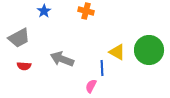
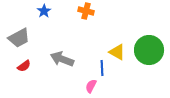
red semicircle: rotated 40 degrees counterclockwise
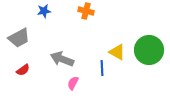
blue star: rotated 24 degrees clockwise
red semicircle: moved 1 px left, 4 px down
pink semicircle: moved 18 px left, 3 px up
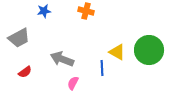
red semicircle: moved 2 px right, 2 px down
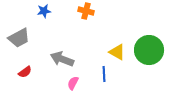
blue line: moved 2 px right, 6 px down
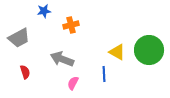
orange cross: moved 15 px left, 14 px down; rotated 28 degrees counterclockwise
red semicircle: rotated 72 degrees counterclockwise
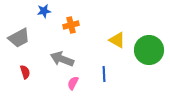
yellow triangle: moved 12 px up
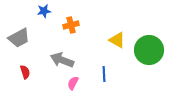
gray arrow: moved 1 px down
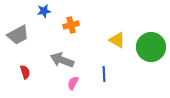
gray trapezoid: moved 1 px left, 3 px up
green circle: moved 2 px right, 3 px up
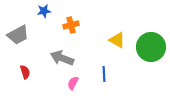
gray arrow: moved 2 px up
